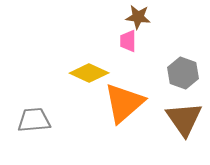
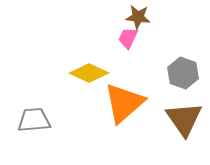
pink trapezoid: moved 3 px up; rotated 25 degrees clockwise
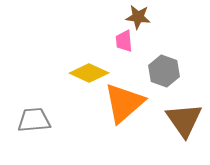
pink trapezoid: moved 4 px left, 3 px down; rotated 30 degrees counterclockwise
gray hexagon: moved 19 px left, 2 px up
brown triangle: moved 1 px down
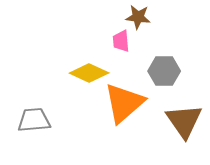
pink trapezoid: moved 3 px left
gray hexagon: rotated 20 degrees counterclockwise
brown triangle: moved 1 px down
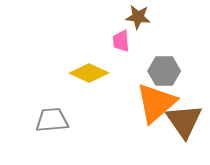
orange triangle: moved 32 px right
gray trapezoid: moved 18 px right
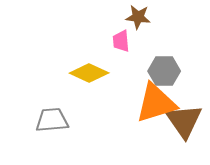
orange triangle: rotated 24 degrees clockwise
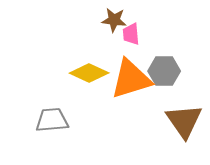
brown star: moved 24 px left, 3 px down
pink trapezoid: moved 10 px right, 7 px up
orange triangle: moved 25 px left, 24 px up
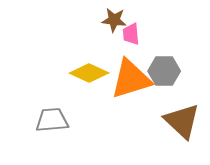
brown triangle: moved 2 px left; rotated 12 degrees counterclockwise
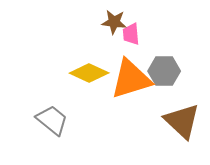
brown star: moved 2 px down
gray trapezoid: rotated 44 degrees clockwise
